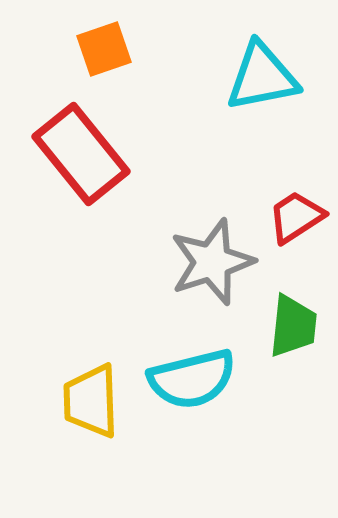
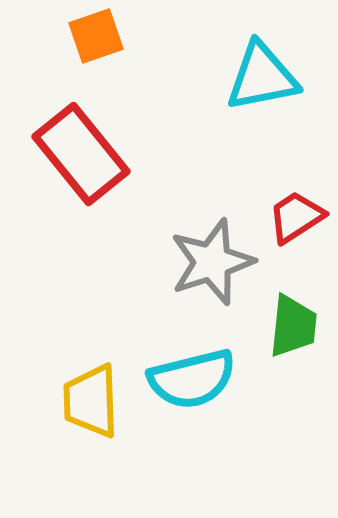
orange square: moved 8 px left, 13 px up
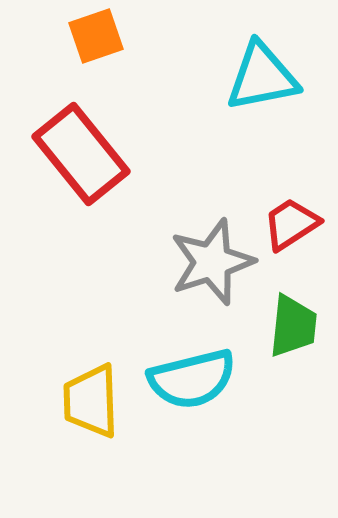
red trapezoid: moved 5 px left, 7 px down
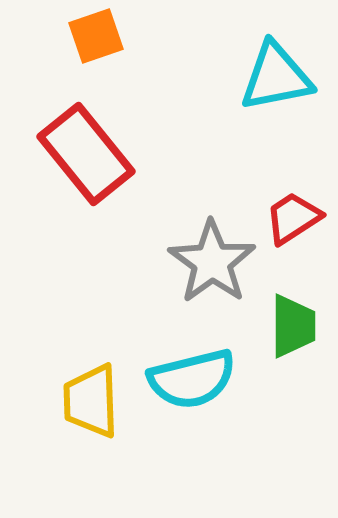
cyan triangle: moved 14 px right
red rectangle: moved 5 px right
red trapezoid: moved 2 px right, 6 px up
gray star: rotated 18 degrees counterclockwise
green trapezoid: rotated 6 degrees counterclockwise
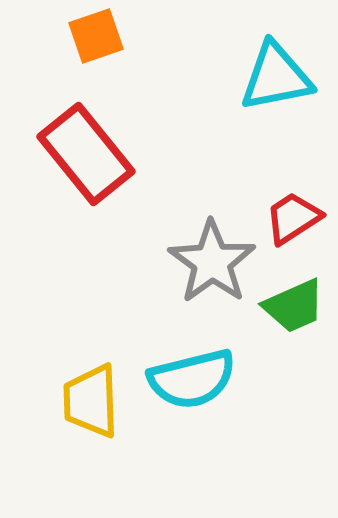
green trapezoid: moved 1 px right, 20 px up; rotated 66 degrees clockwise
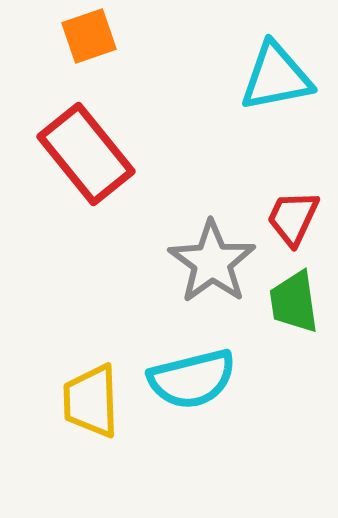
orange square: moved 7 px left
red trapezoid: rotated 32 degrees counterclockwise
green trapezoid: moved 4 px up; rotated 106 degrees clockwise
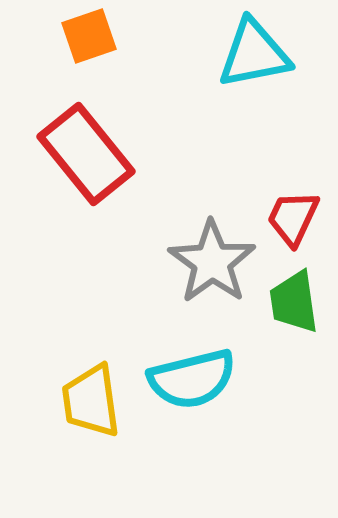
cyan triangle: moved 22 px left, 23 px up
yellow trapezoid: rotated 6 degrees counterclockwise
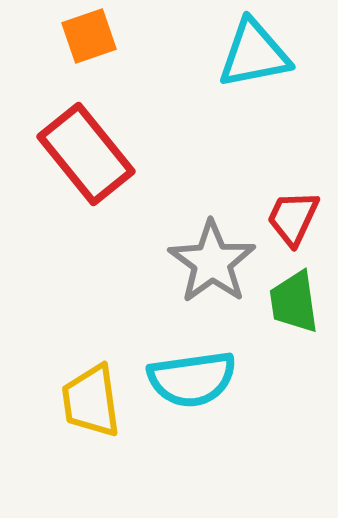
cyan semicircle: rotated 6 degrees clockwise
